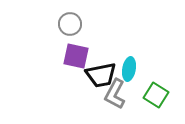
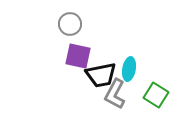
purple square: moved 2 px right
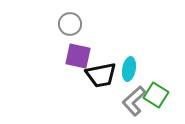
gray L-shape: moved 19 px right, 7 px down; rotated 20 degrees clockwise
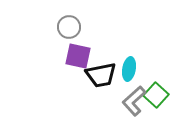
gray circle: moved 1 px left, 3 px down
green square: rotated 10 degrees clockwise
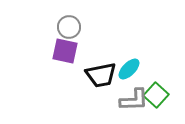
purple square: moved 13 px left, 5 px up
cyan ellipse: rotated 35 degrees clockwise
gray L-shape: moved 1 px up; rotated 140 degrees counterclockwise
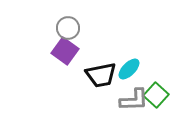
gray circle: moved 1 px left, 1 px down
purple square: rotated 24 degrees clockwise
